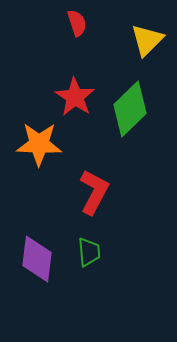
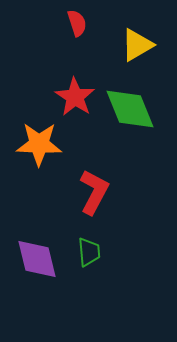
yellow triangle: moved 10 px left, 5 px down; rotated 15 degrees clockwise
green diamond: rotated 68 degrees counterclockwise
purple diamond: rotated 21 degrees counterclockwise
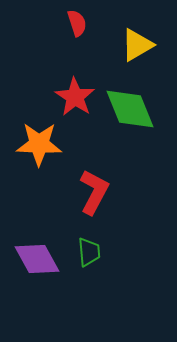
purple diamond: rotated 15 degrees counterclockwise
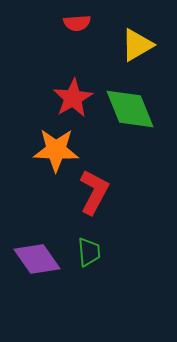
red semicircle: rotated 104 degrees clockwise
red star: moved 2 px left, 1 px down; rotated 9 degrees clockwise
orange star: moved 17 px right, 6 px down
purple diamond: rotated 6 degrees counterclockwise
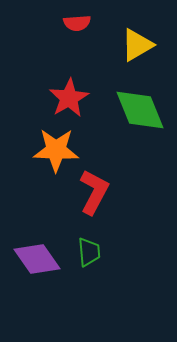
red star: moved 4 px left
green diamond: moved 10 px right, 1 px down
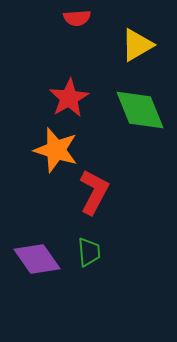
red semicircle: moved 5 px up
orange star: rotated 15 degrees clockwise
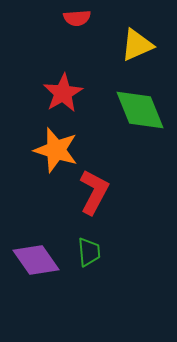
yellow triangle: rotated 6 degrees clockwise
red star: moved 6 px left, 5 px up
purple diamond: moved 1 px left, 1 px down
